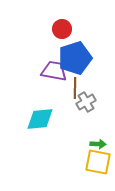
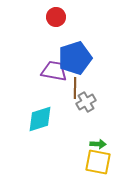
red circle: moved 6 px left, 12 px up
cyan diamond: rotated 12 degrees counterclockwise
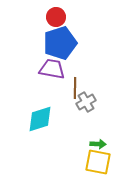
blue pentagon: moved 15 px left, 15 px up
purple trapezoid: moved 2 px left, 2 px up
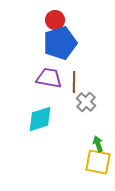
red circle: moved 1 px left, 3 px down
purple trapezoid: moved 3 px left, 9 px down
brown line: moved 1 px left, 6 px up
gray cross: rotated 18 degrees counterclockwise
green arrow: rotated 112 degrees counterclockwise
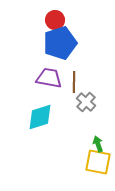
cyan diamond: moved 2 px up
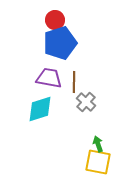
cyan diamond: moved 8 px up
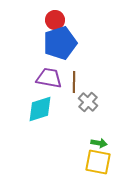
gray cross: moved 2 px right
green arrow: moved 1 px right, 1 px up; rotated 119 degrees clockwise
